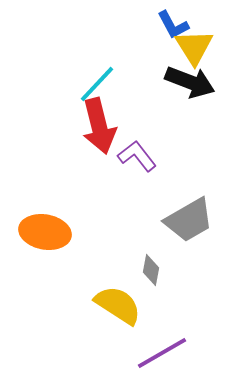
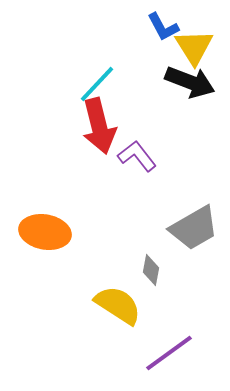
blue L-shape: moved 10 px left, 2 px down
gray trapezoid: moved 5 px right, 8 px down
purple line: moved 7 px right; rotated 6 degrees counterclockwise
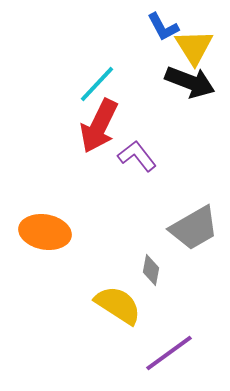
red arrow: rotated 40 degrees clockwise
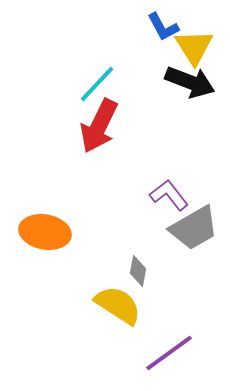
purple L-shape: moved 32 px right, 39 px down
gray diamond: moved 13 px left, 1 px down
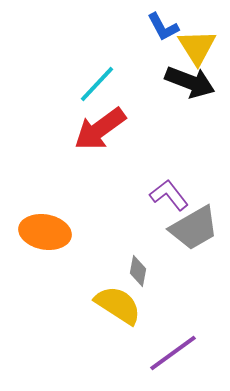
yellow triangle: moved 3 px right
red arrow: moved 1 px right, 3 px down; rotated 28 degrees clockwise
purple line: moved 4 px right
